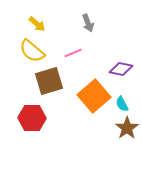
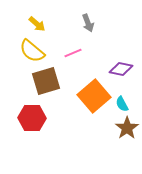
brown square: moved 3 px left
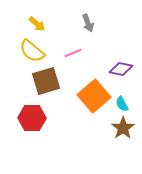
brown star: moved 4 px left
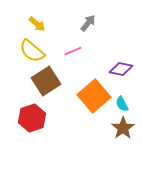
gray arrow: rotated 120 degrees counterclockwise
pink line: moved 2 px up
brown square: rotated 16 degrees counterclockwise
red hexagon: rotated 20 degrees counterclockwise
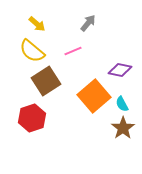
purple diamond: moved 1 px left, 1 px down
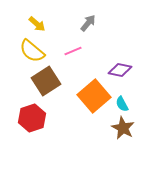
brown star: rotated 10 degrees counterclockwise
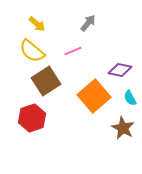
cyan semicircle: moved 8 px right, 6 px up
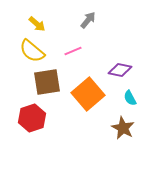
gray arrow: moved 3 px up
brown square: moved 1 px right, 1 px down; rotated 24 degrees clockwise
orange square: moved 6 px left, 2 px up
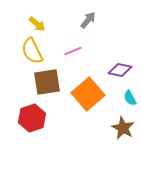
yellow semicircle: rotated 24 degrees clockwise
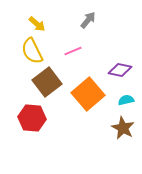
brown square: rotated 28 degrees counterclockwise
cyan semicircle: moved 4 px left, 2 px down; rotated 105 degrees clockwise
red hexagon: rotated 24 degrees clockwise
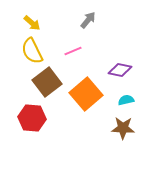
yellow arrow: moved 5 px left, 1 px up
orange square: moved 2 px left
brown star: rotated 25 degrees counterclockwise
